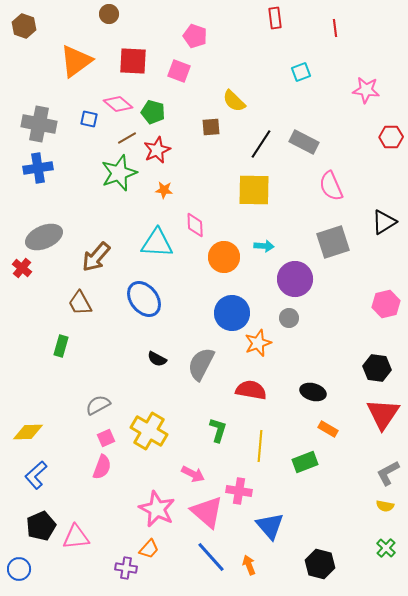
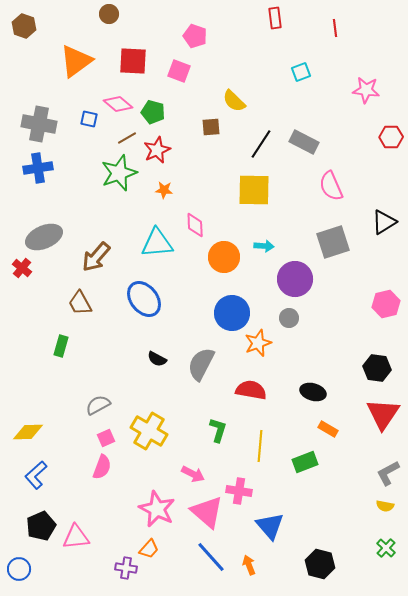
cyan triangle at (157, 243): rotated 8 degrees counterclockwise
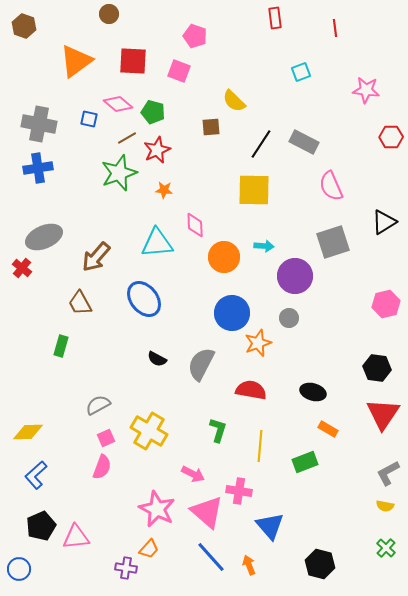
purple circle at (295, 279): moved 3 px up
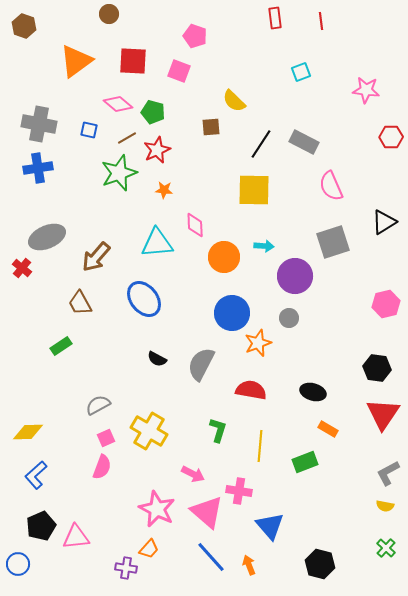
red line at (335, 28): moved 14 px left, 7 px up
blue square at (89, 119): moved 11 px down
gray ellipse at (44, 237): moved 3 px right
green rectangle at (61, 346): rotated 40 degrees clockwise
blue circle at (19, 569): moved 1 px left, 5 px up
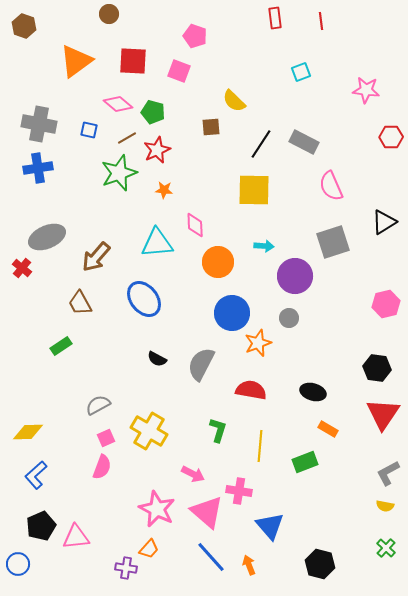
orange circle at (224, 257): moved 6 px left, 5 px down
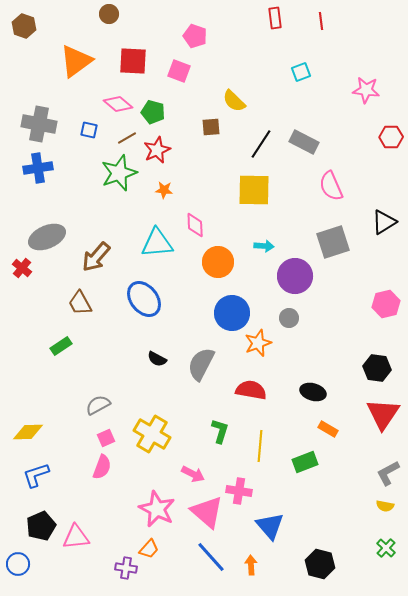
green L-shape at (218, 430): moved 2 px right, 1 px down
yellow cross at (149, 431): moved 3 px right, 3 px down
blue L-shape at (36, 475): rotated 24 degrees clockwise
orange arrow at (249, 565): moved 2 px right; rotated 18 degrees clockwise
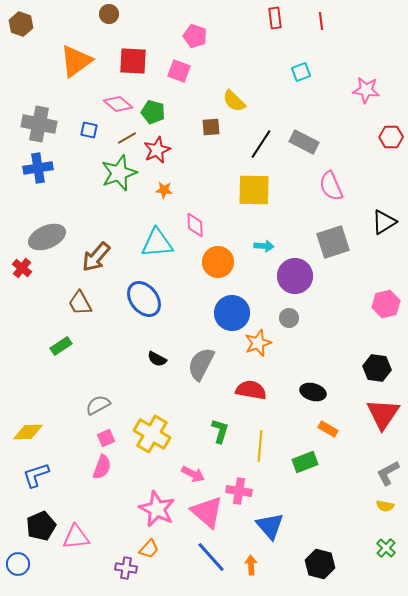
brown hexagon at (24, 26): moved 3 px left, 2 px up
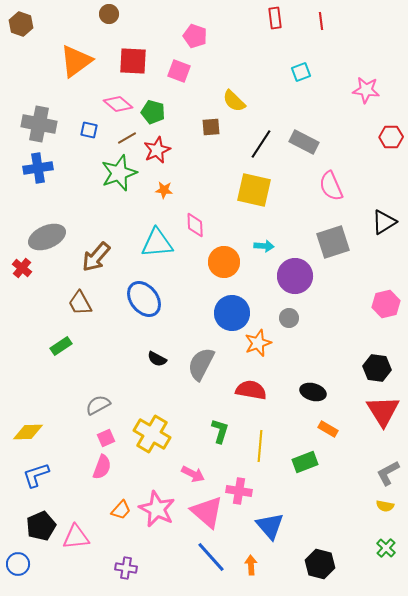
yellow square at (254, 190): rotated 12 degrees clockwise
orange circle at (218, 262): moved 6 px right
red triangle at (383, 414): moved 3 px up; rotated 6 degrees counterclockwise
orange trapezoid at (149, 549): moved 28 px left, 39 px up
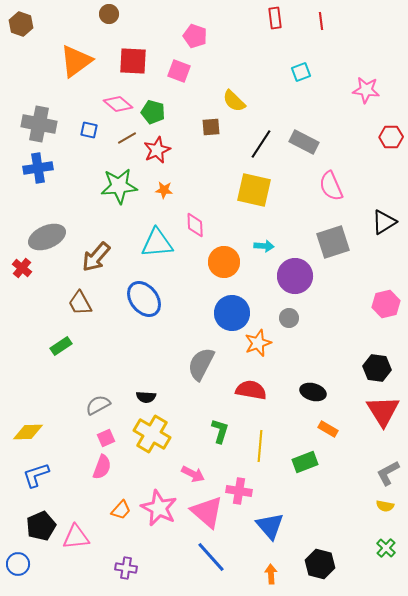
green star at (119, 173): moved 13 px down; rotated 15 degrees clockwise
black semicircle at (157, 359): moved 11 px left, 38 px down; rotated 24 degrees counterclockwise
pink star at (157, 509): moved 2 px right, 1 px up
orange arrow at (251, 565): moved 20 px right, 9 px down
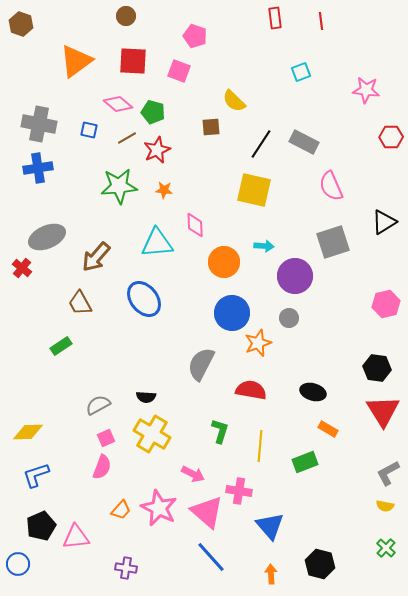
brown circle at (109, 14): moved 17 px right, 2 px down
